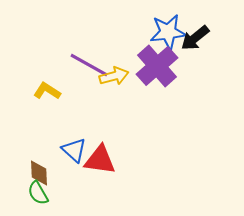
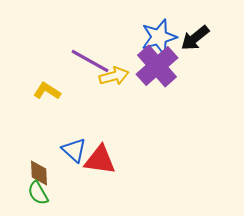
blue star: moved 9 px left, 5 px down; rotated 9 degrees counterclockwise
purple line: moved 1 px right, 4 px up
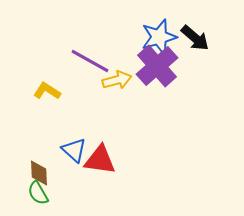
black arrow: rotated 100 degrees counterclockwise
yellow arrow: moved 3 px right, 4 px down
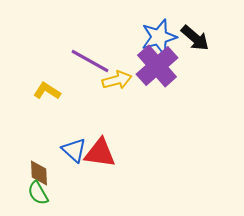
red triangle: moved 7 px up
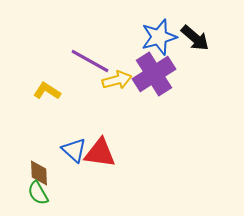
purple cross: moved 3 px left, 8 px down; rotated 9 degrees clockwise
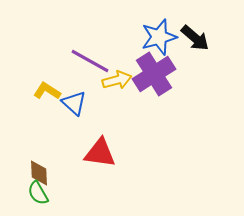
blue triangle: moved 47 px up
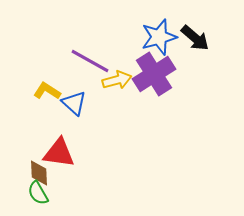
red triangle: moved 41 px left
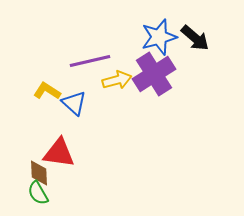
purple line: rotated 42 degrees counterclockwise
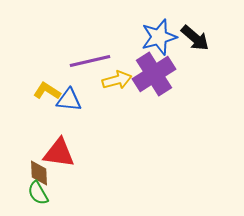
blue triangle: moved 5 px left, 3 px up; rotated 36 degrees counterclockwise
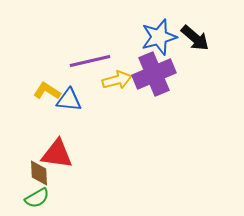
purple cross: rotated 9 degrees clockwise
red triangle: moved 2 px left, 1 px down
green semicircle: moved 1 px left, 5 px down; rotated 90 degrees counterclockwise
